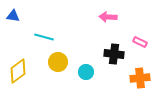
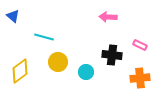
blue triangle: rotated 32 degrees clockwise
pink rectangle: moved 3 px down
black cross: moved 2 px left, 1 px down
yellow diamond: moved 2 px right
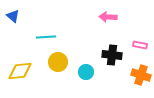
cyan line: moved 2 px right; rotated 18 degrees counterclockwise
pink rectangle: rotated 16 degrees counterclockwise
yellow diamond: rotated 30 degrees clockwise
orange cross: moved 1 px right, 3 px up; rotated 24 degrees clockwise
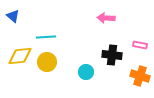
pink arrow: moved 2 px left, 1 px down
yellow circle: moved 11 px left
yellow diamond: moved 15 px up
orange cross: moved 1 px left, 1 px down
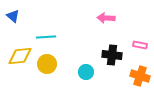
yellow circle: moved 2 px down
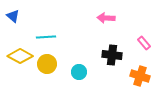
pink rectangle: moved 4 px right, 2 px up; rotated 40 degrees clockwise
yellow diamond: rotated 35 degrees clockwise
cyan circle: moved 7 px left
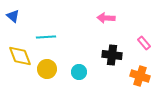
yellow diamond: rotated 40 degrees clockwise
yellow circle: moved 5 px down
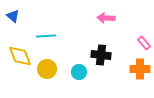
cyan line: moved 1 px up
black cross: moved 11 px left
orange cross: moved 7 px up; rotated 18 degrees counterclockwise
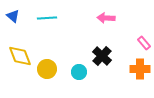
cyan line: moved 1 px right, 18 px up
black cross: moved 1 px right, 1 px down; rotated 36 degrees clockwise
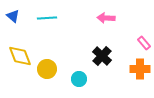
cyan circle: moved 7 px down
